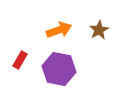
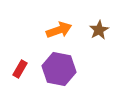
red rectangle: moved 9 px down
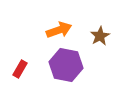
brown star: moved 1 px right, 6 px down
purple hexagon: moved 7 px right, 4 px up
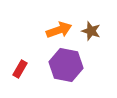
brown star: moved 9 px left, 5 px up; rotated 24 degrees counterclockwise
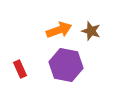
red rectangle: rotated 54 degrees counterclockwise
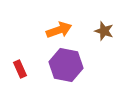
brown star: moved 13 px right
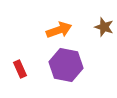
brown star: moved 4 px up
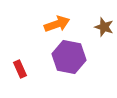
orange arrow: moved 2 px left, 6 px up
purple hexagon: moved 3 px right, 8 px up
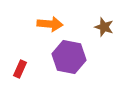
orange arrow: moved 7 px left; rotated 25 degrees clockwise
red rectangle: rotated 48 degrees clockwise
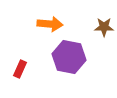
brown star: rotated 18 degrees counterclockwise
